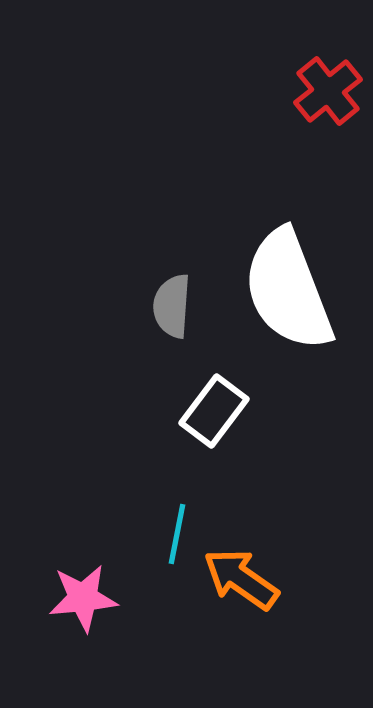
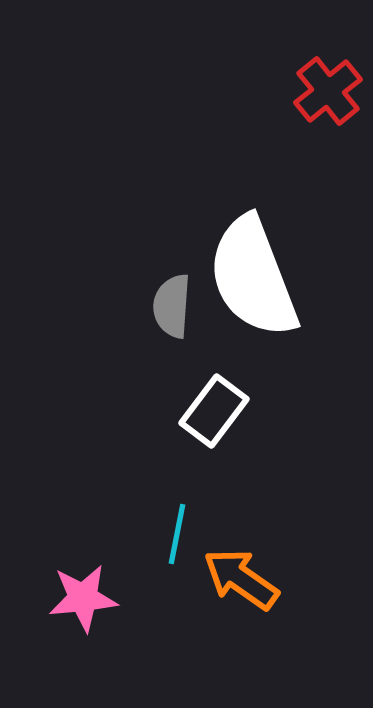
white semicircle: moved 35 px left, 13 px up
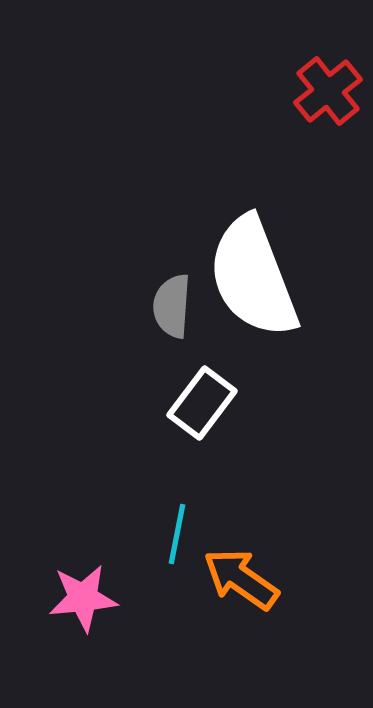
white rectangle: moved 12 px left, 8 px up
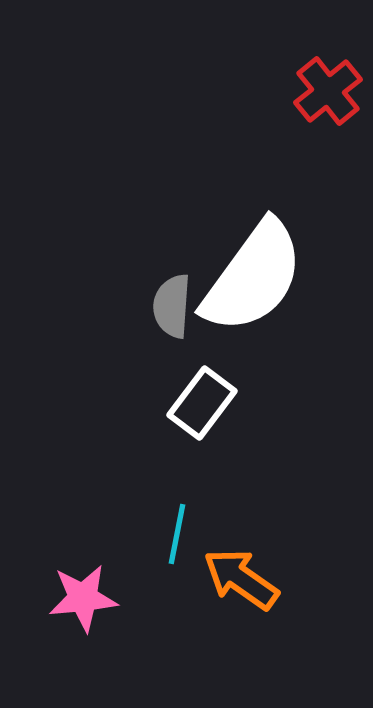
white semicircle: rotated 123 degrees counterclockwise
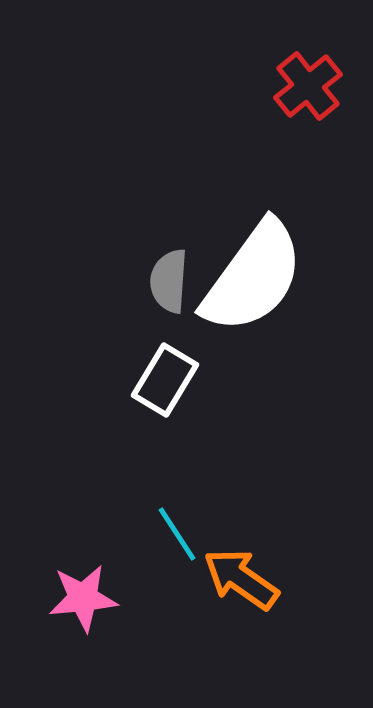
red cross: moved 20 px left, 5 px up
gray semicircle: moved 3 px left, 25 px up
white rectangle: moved 37 px left, 23 px up; rotated 6 degrees counterclockwise
cyan line: rotated 44 degrees counterclockwise
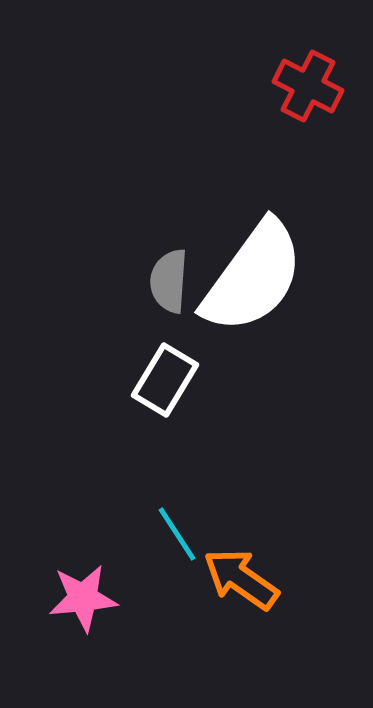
red cross: rotated 24 degrees counterclockwise
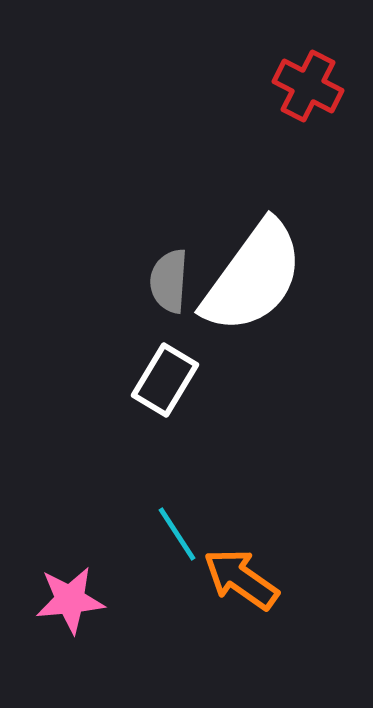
pink star: moved 13 px left, 2 px down
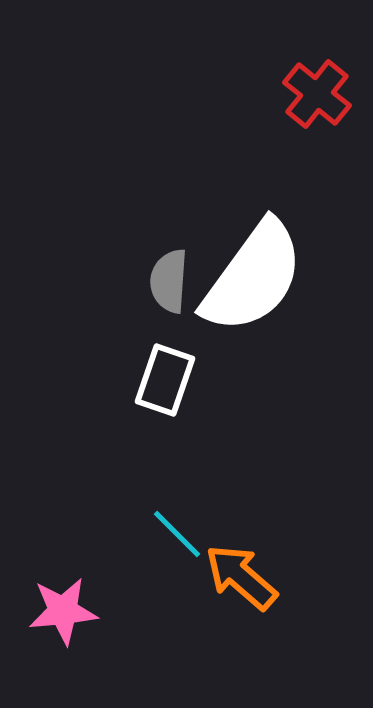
red cross: moved 9 px right, 8 px down; rotated 12 degrees clockwise
white rectangle: rotated 12 degrees counterclockwise
cyan line: rotated 12 degrees counterclockwise
orange arrow: moved 2 px up; rotated 6 degrees clockwise
pink star: moved 7 px left, 11 px down
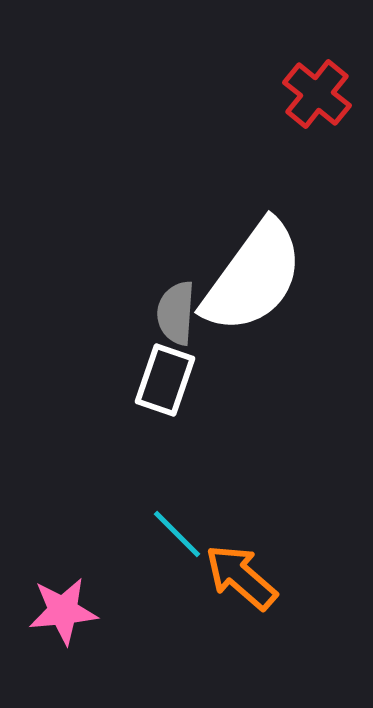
gray semicircle: moved 7 px right, 32 px down
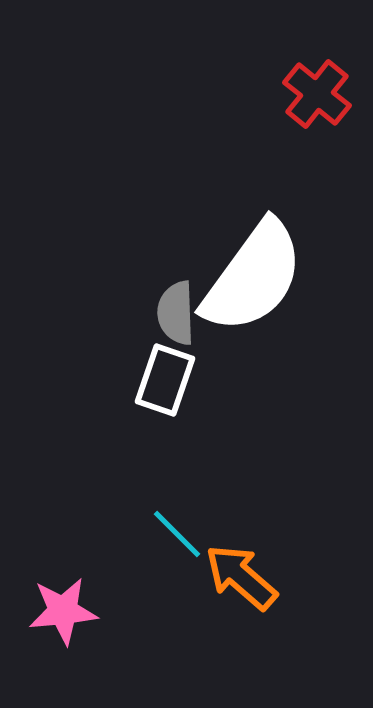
gray semicircle: rotated 6 degrees counterclockwise
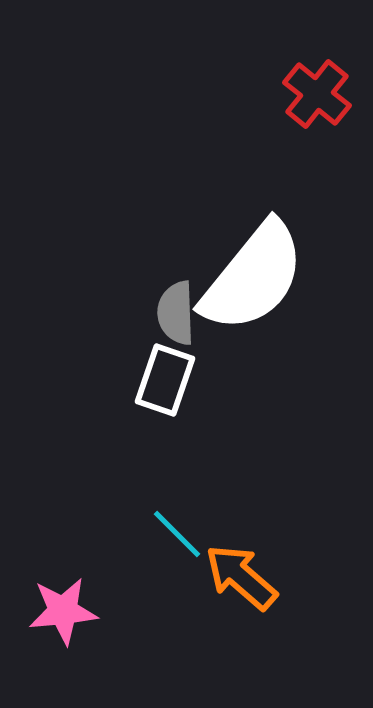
white semicircle: rotated 3 degrees clockwise
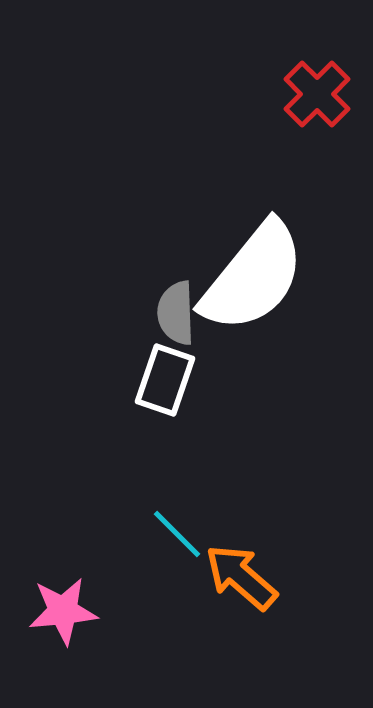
red cross: rotated 6 degrees clockwise
